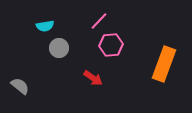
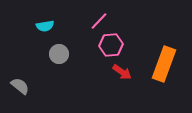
gray circle: moved 6 px down
red arrow: moved 29 px right, 6 px up
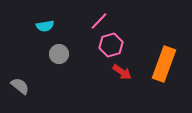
pink hexagon: rotated 10 degrees counterclockwise
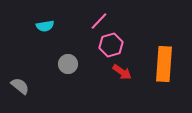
gray circle: moved 9 px right, 10 px down
orange rectangle: rotated 16 degrees counterclockwise
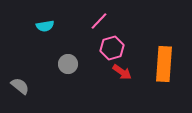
pink hexagon: moved 1 px right, 3 px down
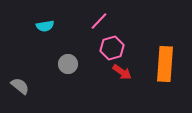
orange rectangle: moved 1 px right
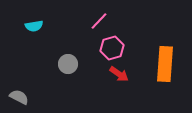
cyan semicircle: moved 11 px left
red arrow: moved 3 px left, 2 px down
gray semicircle: moved 1 px left, 11 px down; rotated 12 degrees counterclockwise
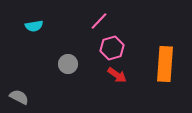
red arrow: moved 2 px left, 1 px down
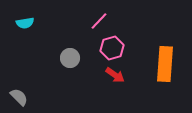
cyan semicircle: moved 9 px left, 3 px up
gray circle: moved 2 px right, 6 px up
red arrow: moved 2 px left
gray semicircle: rotated 18 degrees clockwise
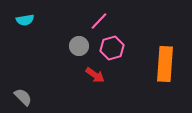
cyan semicircle: moved 3 px up
gray circle: moved 9 px right, 12 px up
red arrow: moved 20 px left
gray semicircle: moved 4 px right
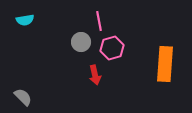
pink line: rotated 54 degrees counterclockwise
gray circle: moved 2 px right, 4 px up
red arrow: rotated 42 degrees clockwise
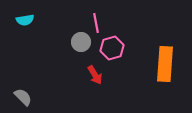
pink line: moved 3 px left, 2 px down
red arrow: rotated 18 degrees counterclockwise
